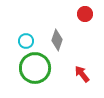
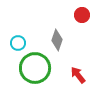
red circle: moved 3 px left, 1 px down
cyan circle: moved 8 px left, 2 px down
red arrow: moved 4 px left, 1 px down
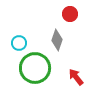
red circle: moved 12 px left, 1 px up
cyan circle: moved 1 px right
red arrow: moved 2 px left, 2 px down
